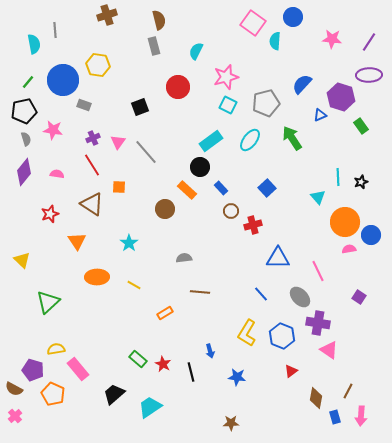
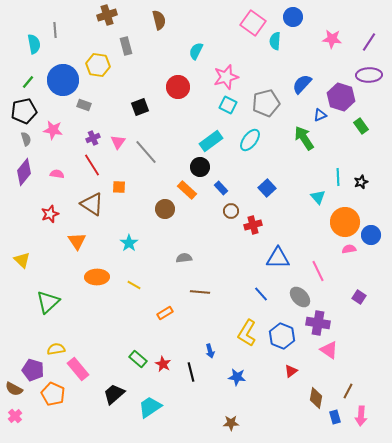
gray rectangle at (154, 46): moved 28 px left
green arrow at (292, 138): moved 12 px right
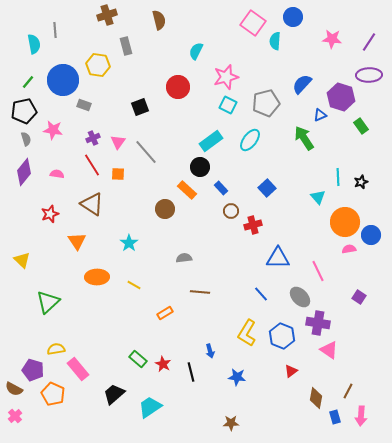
orange square at (119, 187): moved 1 px left, 13 px up
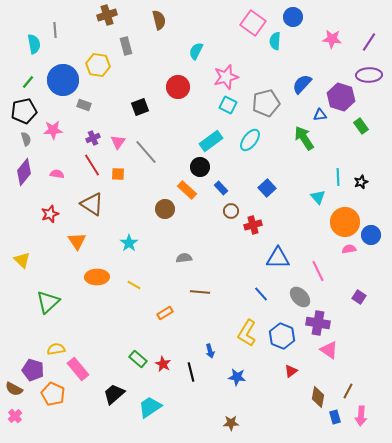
blue triangle at (320, 115): rotated 16 degrees clockwise
pink star at (53, 130): rotated 12 degrees counterclockwise
brown diamond at (316, 398): moved 2 px right, 1 px up
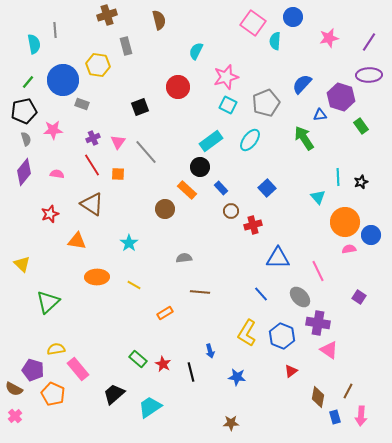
pink star at (332, 39): moved 3 px left, 1 px up; rotated 18 degrees counterclockwise
gray pentagon at (266, 103): rotated 8 degrees counterclockwise
gray rectangle at (84, 105): moved 2 px left, 1 px up
orange triangle at (77, 241): rotated 48 degrees counterclockwise
yellow triangle at (22, 260): moved 4 px down
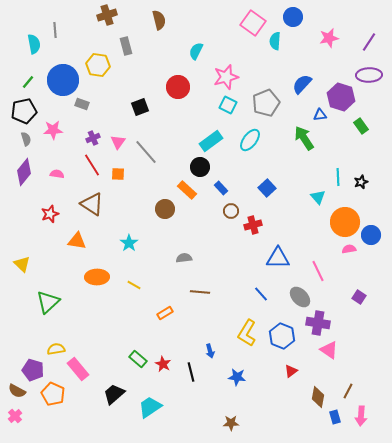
brown semicircle at (14, 389): moved 3 px right, 2 px down
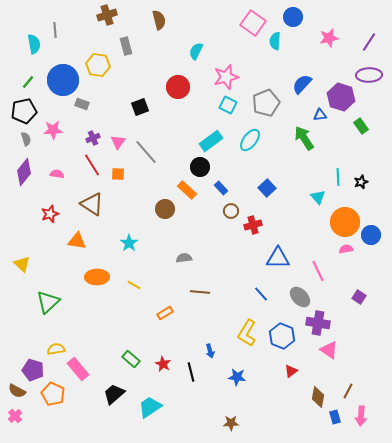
pink semicircle at (349, 249): moved 3 px left
green rectangle at (138, 359): moved 7 px left
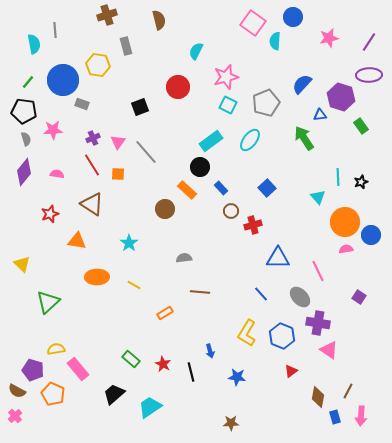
black pentagon at (24, 111): rotated 20 degrees clockwise
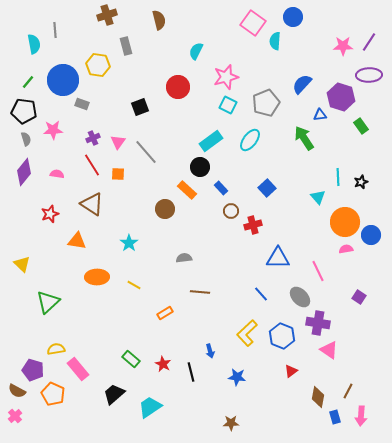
pink star at (329, 38): moved 14 px right, 8 px down; rotated 12 degrees clockwise
yellow L-shape at (247, 333): rotated 16 degrees clockwise
